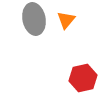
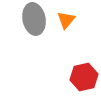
red hexagon: moved 1 px right, 1 px up
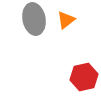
orange triangle: rotated 12 degrees clockwise
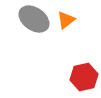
gray ellipse: rotated 44 degrees counterclockwise
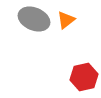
gray ellipse: rotated 12 degrees counterclockwise
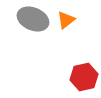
gray ellipse: moved 1 px left
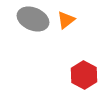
red hexagon: moved 2 px up; rotated 20 degrees counterclockwise
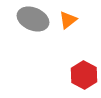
orange triangle: moved 2 px right
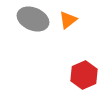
red hexagon: rotated 8 degrees clockwise
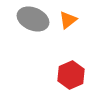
red hexagon: moved 13 px left
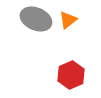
gray ellipse: moved 3 px right
